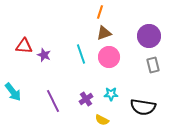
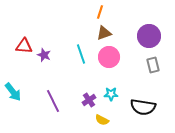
purple cross: moved 3 px right, 1 px down
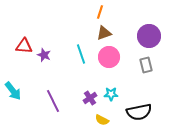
gray rectangle: moved 7 px left
cyan arrow: moved 1 px up
purple cross: moved 1 px right, 2 px up
black semicircle: moved 4 px left, 5 px down; rotated 20 degrees counterclockwise
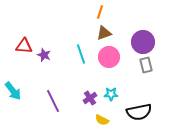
purple circle: moved 6 px left, 6 px down
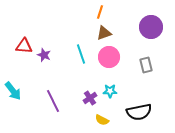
purple circle: moved 8 px right, 15 px up
cyan star: moved 1 px left, 3 px up
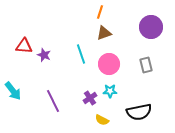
pink circle: moved 7 px down
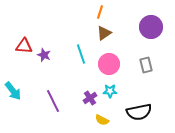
brown triangle: rotated 14 degrees counterclockwise
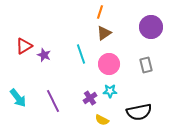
red triangle: rotated 36 degrees counterclockwise
cyan arrow: moved 5 px right, 7 px down
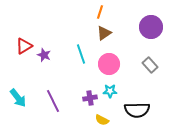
gray rectangle: moved 4 px right; rotated 28 degrees counterclockwise
purple cross: rotated 24 degrees clockwise
black semicircle: moved 2 px left, 2 px up; rotated 10 degrees clockwise
